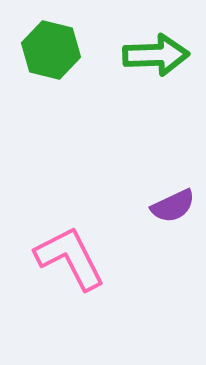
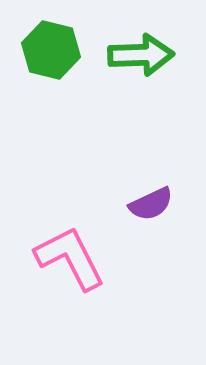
green arrow: moved 15 px left
purple semicircle: moved 22 px left, 2 px up
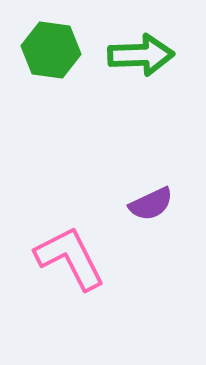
green hexagon: rotated 6 degrees counterclockwise
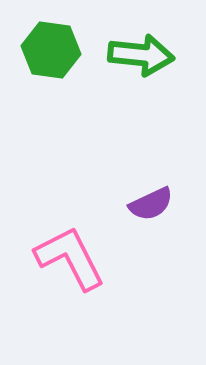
green arrow: rotated 8 degrees clockwise
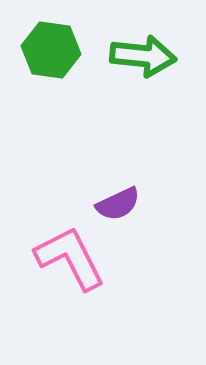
green arrow: moved 2 px right, 1 px down
purple semicircle: moved 33 px left
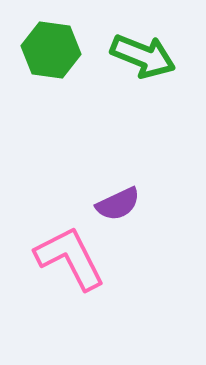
green arrow: rotated 16 degrees clockwise
